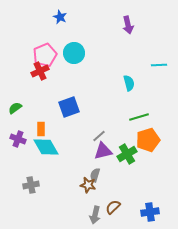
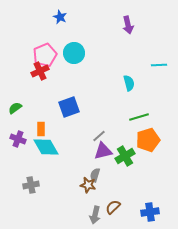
green cross: moved 2 px left, 2 px down
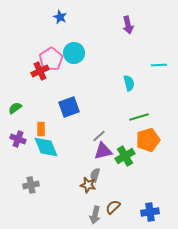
pink pentagon: moved 6 px right, 4 px down; rotated 10 degrees counterclockwise
cyan diamond: rotated 8 degrees clockwise
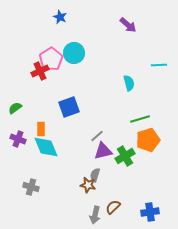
purple arrow: rotated 36 degrees counterclockwise
green line: moved 1 px right, 2 px down
gray line: moved 2 px left
gray cross: moved 2 px down; rotated 28 degrees clockwise
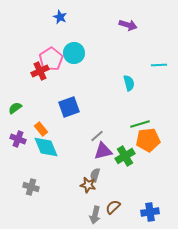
purple arrow: rotated 24 degrees counterclockwise
green line: moved 5 px down
orange rectangle: rotated 40 degrees counterclockwise
orange pentagon: rotated 10 degrees clockwise
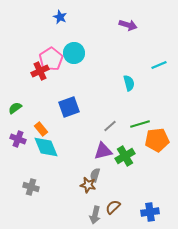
cyan line: rotated 21 degrees counterclockwise
gray line: moved 13 px right, 10 px up
orange pentagon: moved 9 px right
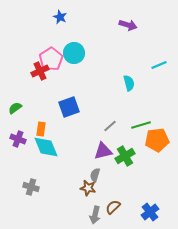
green line: moved 1 px right, 1 px down
orange rectangle: rotated 48 degrees clockwise
brown star: moved 3 px down
blue cross: rotated 30 degrees counterclockwise
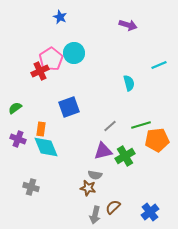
gray semicircle: rotated 96 degrees counterclockwise
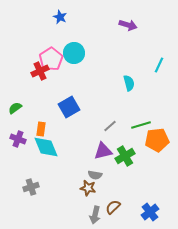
cyan line: rotated 42 degrees counterclockwise
blue square: rotated 10 degrees counterclockwise
gray cross: rotated 35 degrees counterclockwise
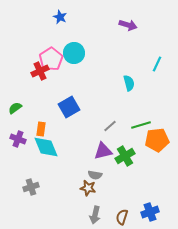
cyan line: moved 2 px left, 1 px up
brown semicircle: moved 9 px right, 10 px down; rotated 28 degrees counterclockwise
blue cross: rotated 18 degrees clockwise
